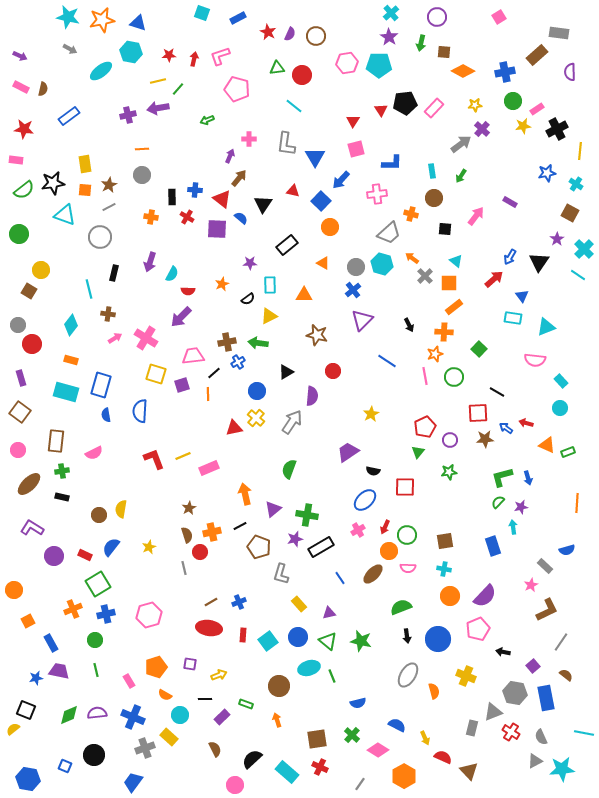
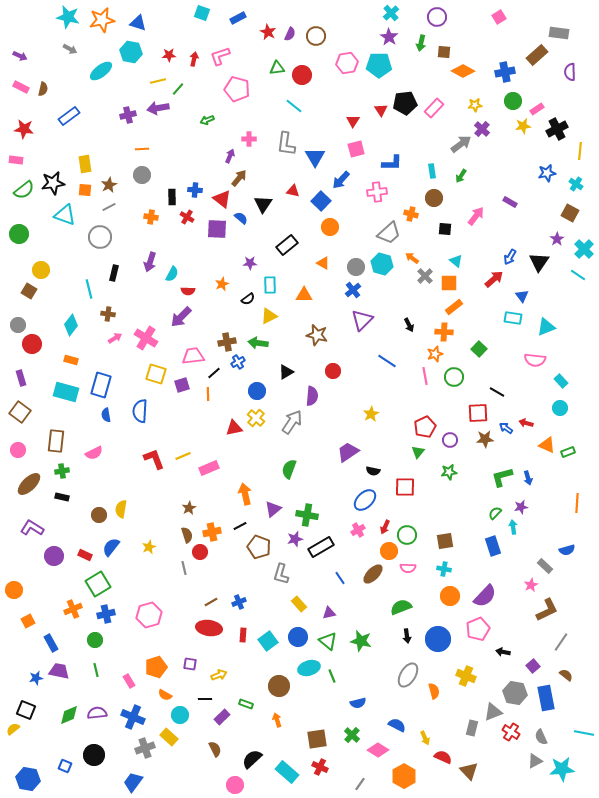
pink cross at (377, 194): moved 2 px up
green semicircle at (498, 502): moved 3 px left, 11 px down
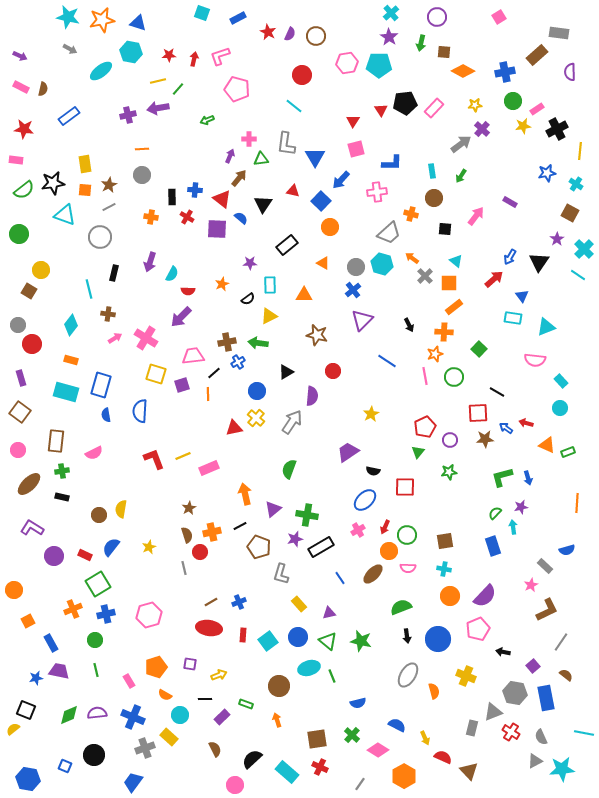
green triangle at (277, 68): moved 16 px left, 91 px down
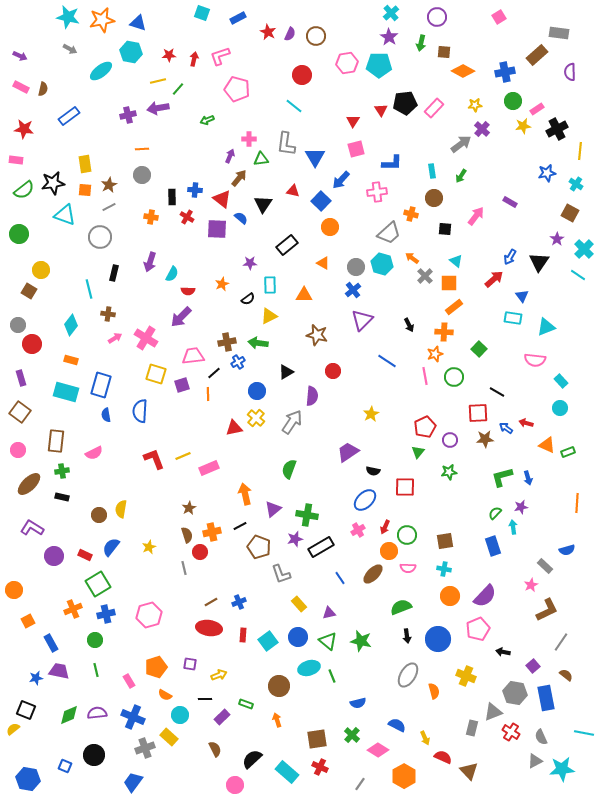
gray L-shape at (281, 574): rotated 35 degrees counterclockwise
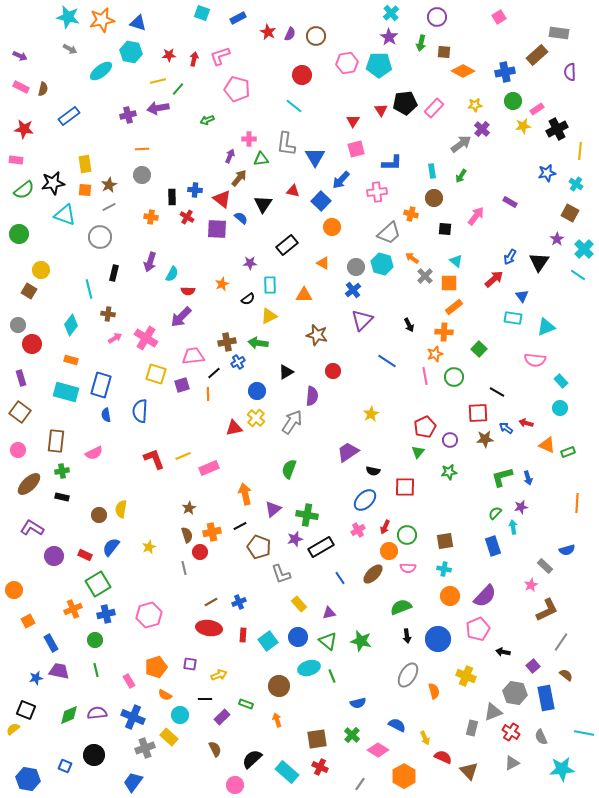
orange circle at (330, 227): moved 2 px right
gray triangle at (535, 761): moved 23 px left, 2 px down
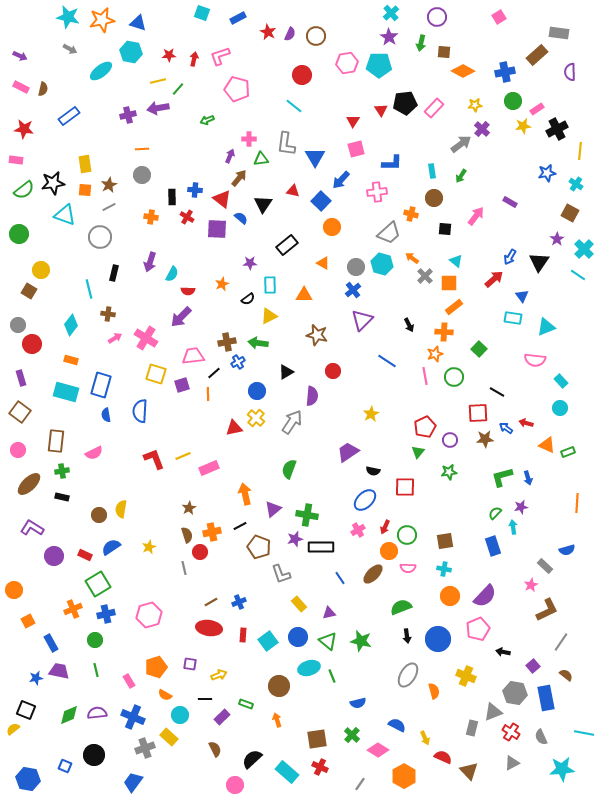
blue semicircle at (111, 547): rotated 18 degrees clockwise
black rectangle at (321, 547): rotated 30 degrees clockwise
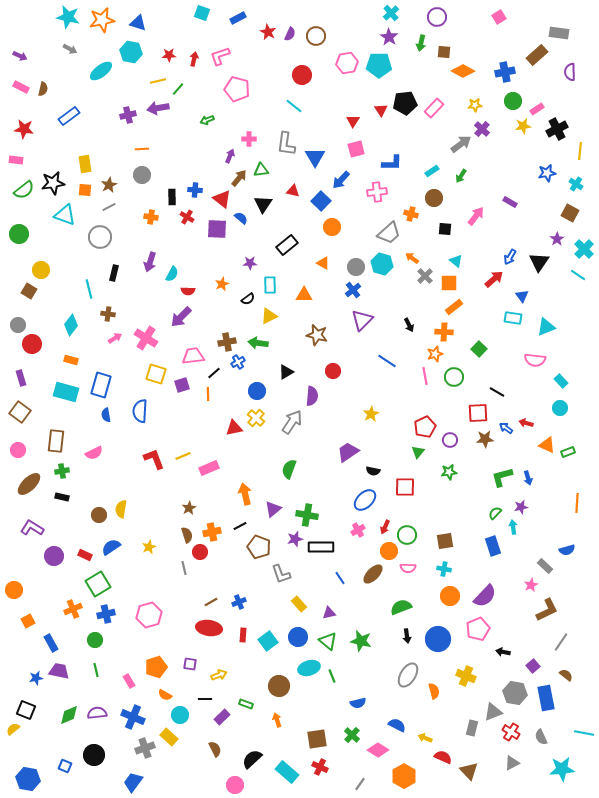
green triangle at (261, 159): moved 11 px down
cyan rectangle at (432, 171): rotated 64 degrees clockwise
yellow arrow at (425, 738): rotated 136 degrees clockwise
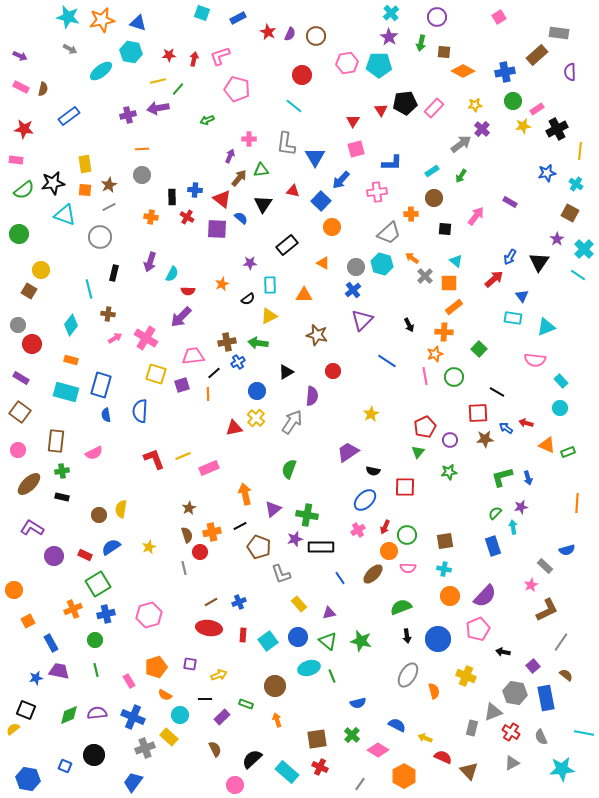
orange cross at (411, 214): rotated 16 degrees counterclockwise
purple rectangle at (21, 378): rotated 42 degrees counterclockwise
brown circle at (279, 686): moved 4 px left
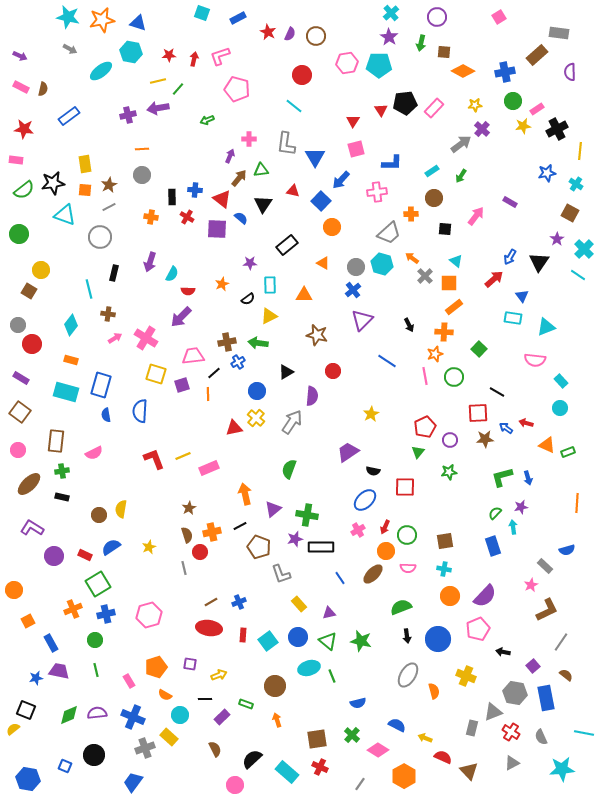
orange circle at (389, 551): moved 3 px left
